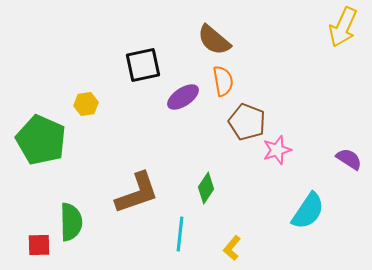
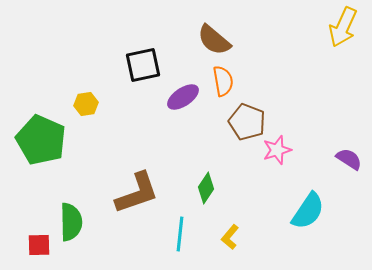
yellow L-shape: moved 2 px left, 11 px up
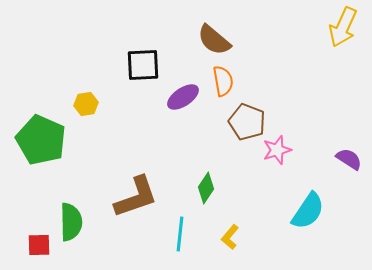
black square: rotated 9 degrees clockwise
brown L-shape: moved 1 px left, 4 px down
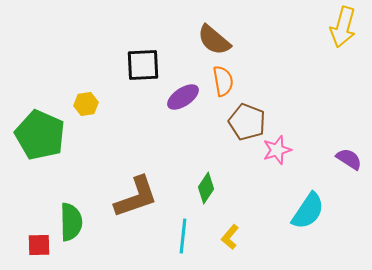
yellow arrow: rotated 9 degrees counterclockwise
green pentagon: moved 1 px left, 5 px up
cyan line: moved 3 px right, 2 px down
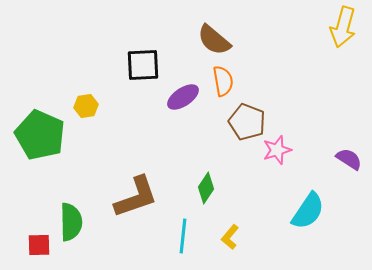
yellow hexagon: moved 2 px down
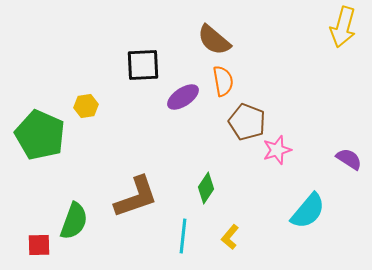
cyan semicircle: rotated 6 degrees clockwise
green semicircle: moved 3 px right, 1 px up; rotated 21 degrees clockwise
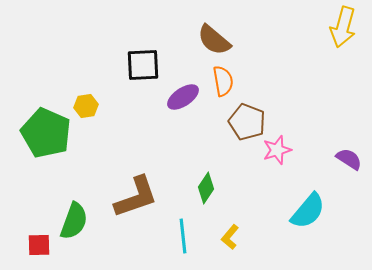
green pentagon: moved 6 px right, 2 px up
cyan line: rotated 12 degrees counterclockwise
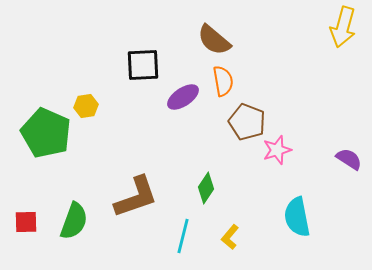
cyan semicircle: moved 11 px left, 6 px down; rotated 129 degrees clockwise
cyan line: rotated 20 degrees clockwise
red square: moved 13 px left, 23 px up
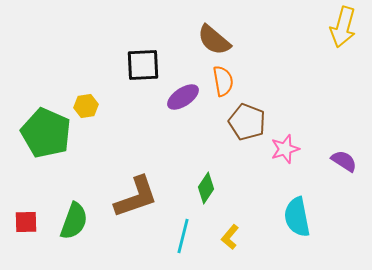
pink star: moved 8 px right, 1 px up
purple semicircle: moved 5 px left, 2 px down
